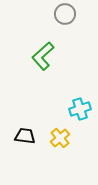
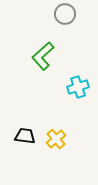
cyan cross: moved 2 px left, 22 px up
yellow cross: moved 4 px left, 1 px down
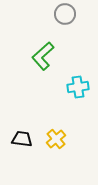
cyan cross: rotated 10 degrees clockwise
black trapezoid: moved 3 px left, 3 px down
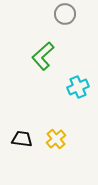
cyan cross: rotated 15 degrees counterclockwise
